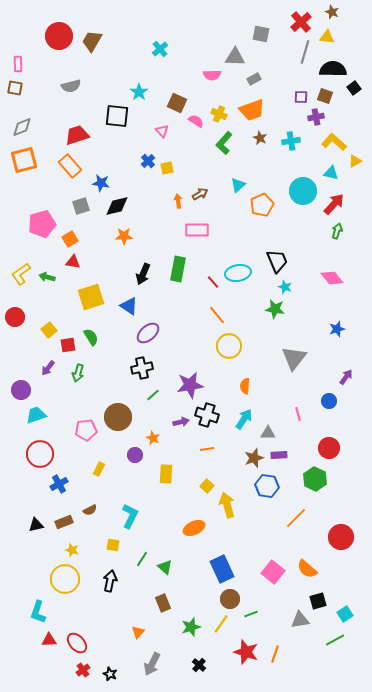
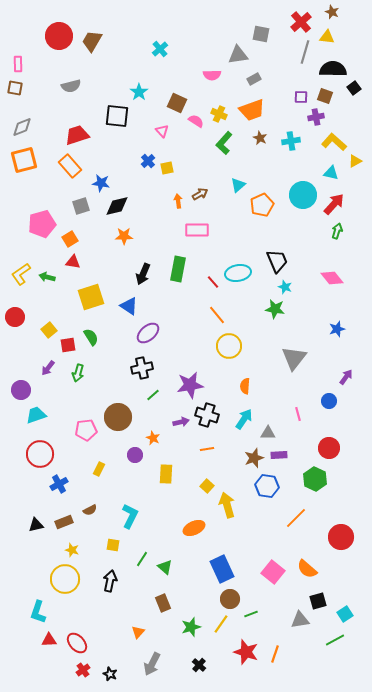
gray triangle at (235, 57): moved 3 px right, 2 px up; rotated 10 degrees counterclockwise
cyan circle at (303, 191): moved 4 px down
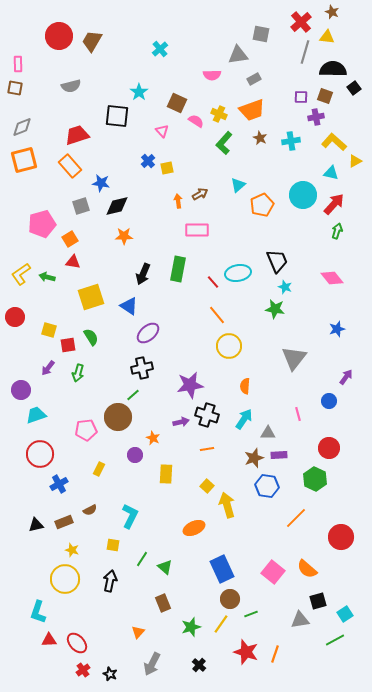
yellow square at (49, 330): rotated 35 degrees counterclockwise
green line at (153, 395): moved 20 px left
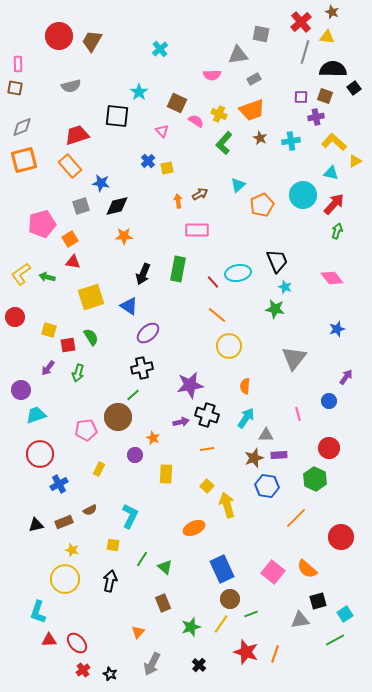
orange line at (217, 315): rotated 12 degrees counterclockwise
cyan arrow at (244, 419): moved 2 px right, 1 px up
gray triangle at (268, 433): moved 2 px left, 2 px down
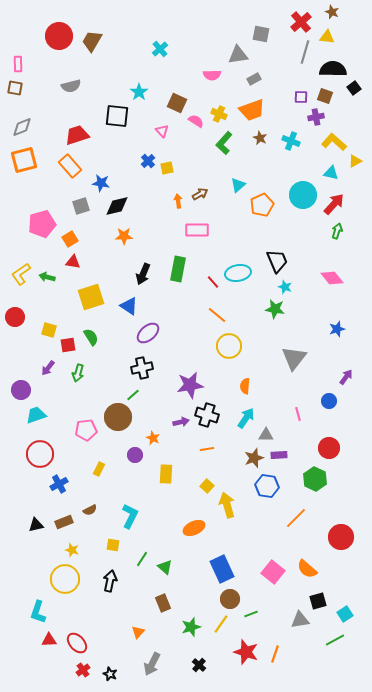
cyan cross at (291, 141): rotated 30 degrees clockwise
